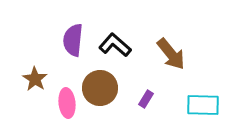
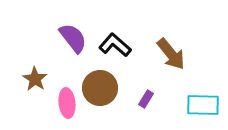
purple semicircle: moved 2 px up; rotated 136 degrees clockwise
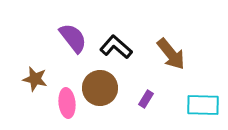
black L-shape: moved 1 px right, 2 px down
brown star: rotated 20 degrees counterclockwise
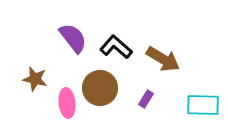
brown arrow: moved 8 px left, 5 px down; rotated 20 degrees counterclockwise
